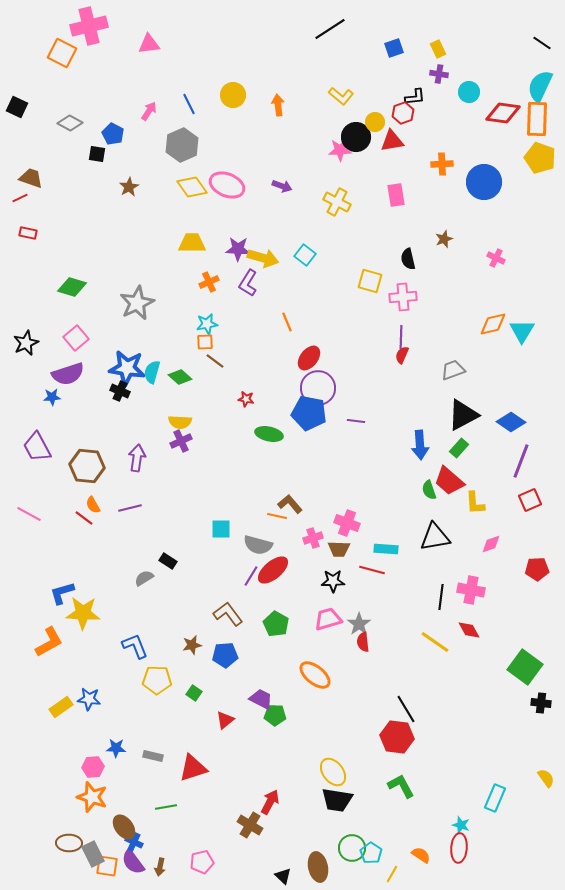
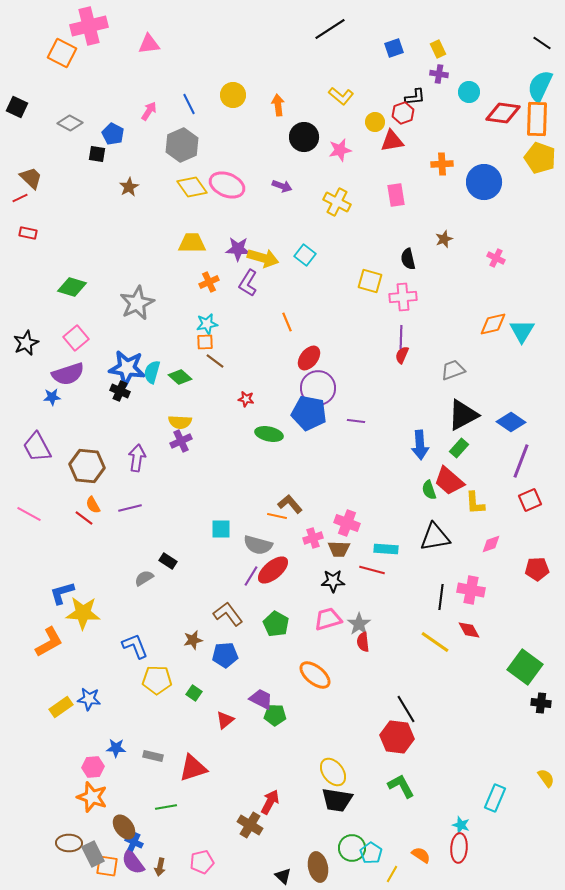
black circle at (356, 137): moved 52 px left
pink star at (340, 150): rotated 10 degrees counterclockwise
brown trapezoid at (31, 178): rotated 25 degrees clockwise
brown star at (192, 645): moved 1 px right, 5 px up
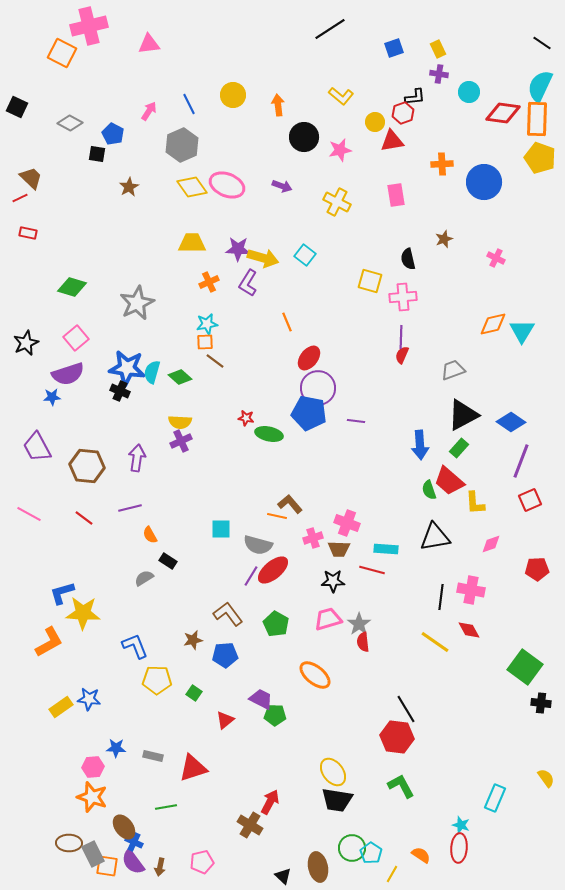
red star at (246, 399): moved 19 px down
orange semicircle at (93, 505): moved 57 px right, 30 px down
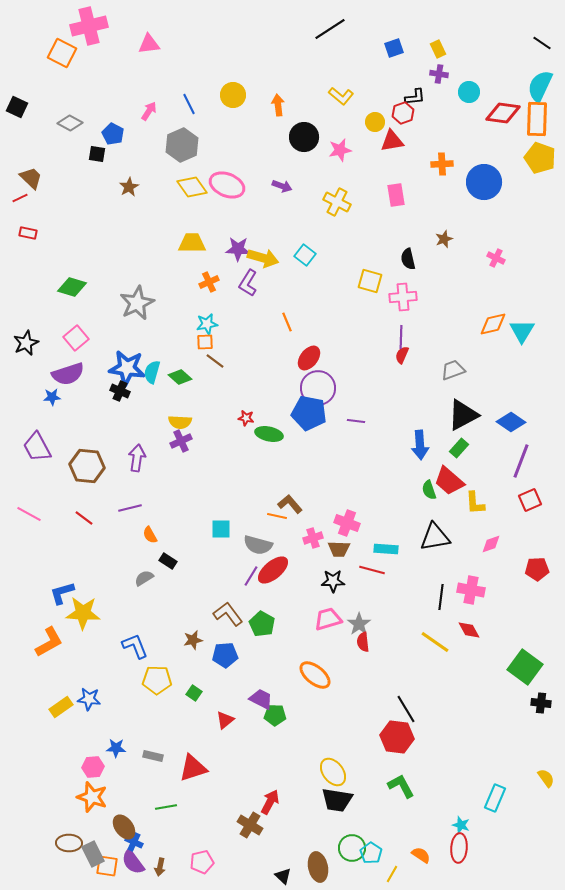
green pentagon at (276, 624): moved 14 px left
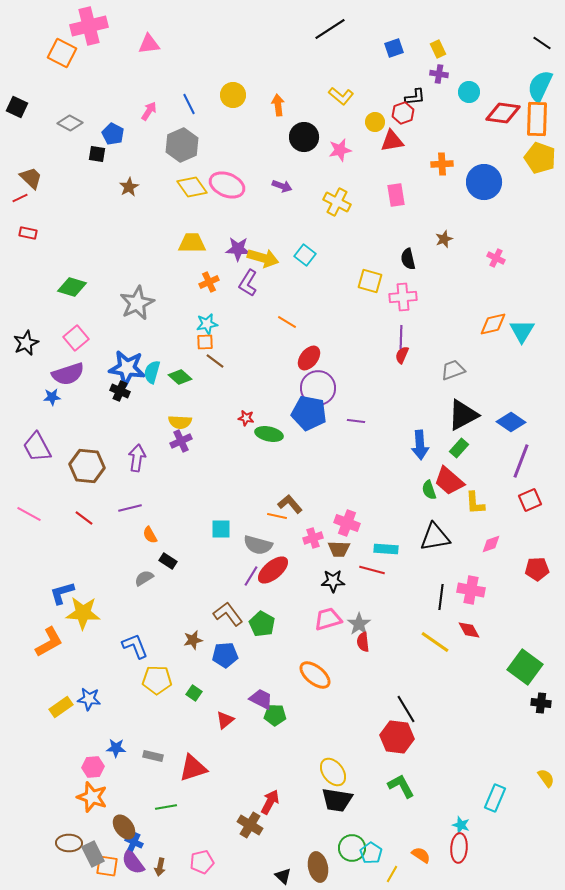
orange line at (287, 322): rotated 36 degrees counterclockwise
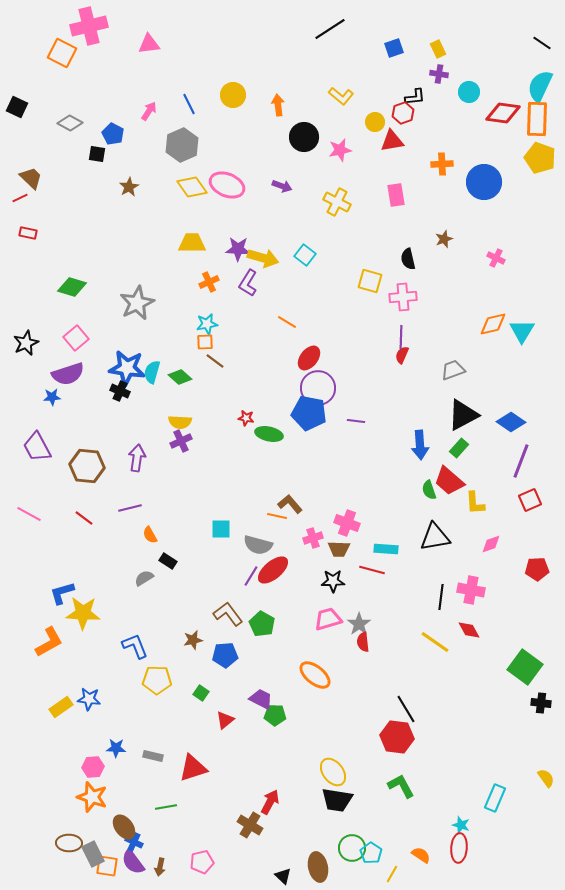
green square at (194, 693): moved 7 px right
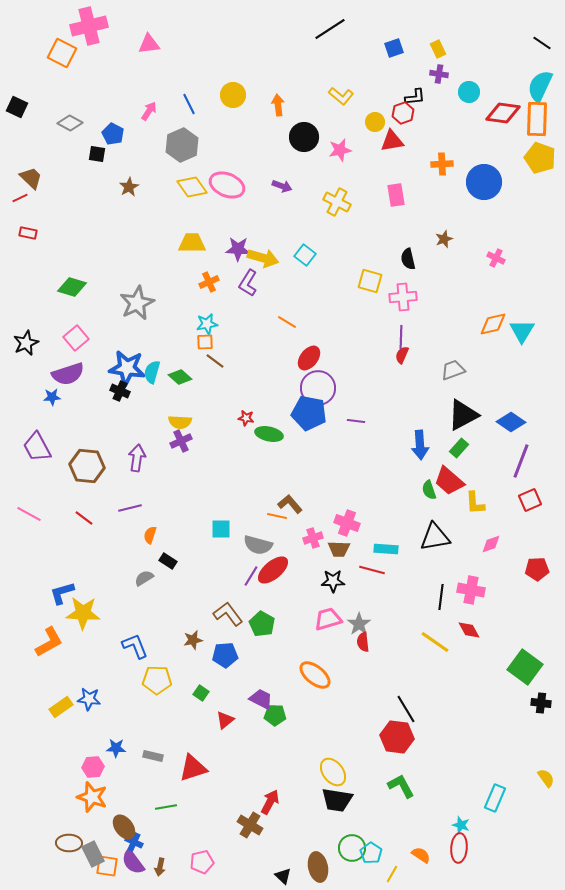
orange semicircle at (150, 535): rotated 48 degrees clockwise
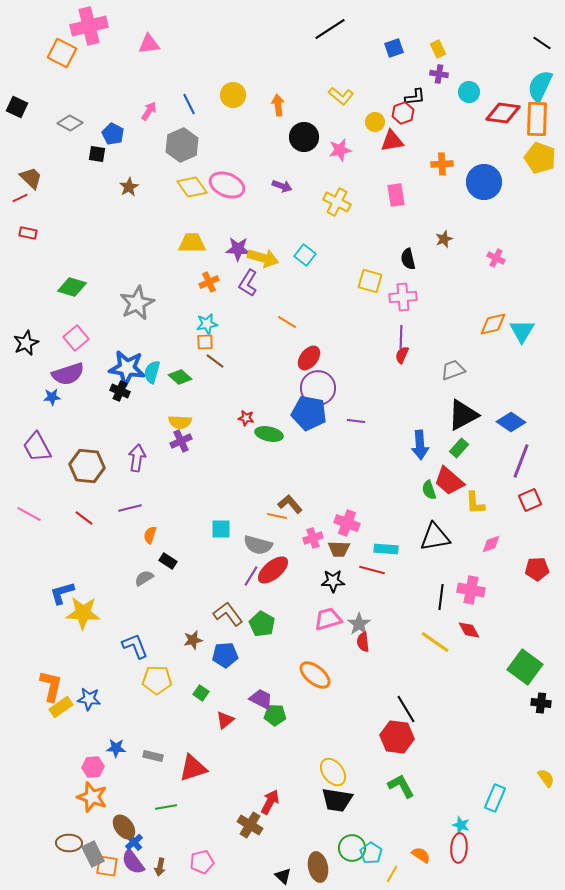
orange L-shape at (49, 642): moved 2 px right, 44 px down; rotated 48 degrees counterclockwise
blue cross at (134, 842): rotated 24 degrees clockwise
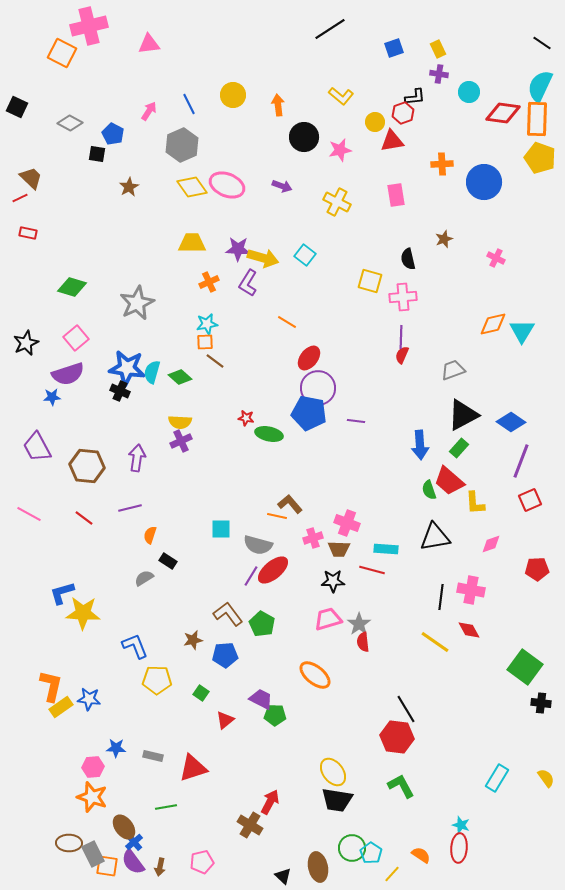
cyan rectangle at (495, 798): moved 2 px right, 20 px up; rotated 8 degrees clockwise
yellow line at (392, 874): rotated 12 degrees clockwise
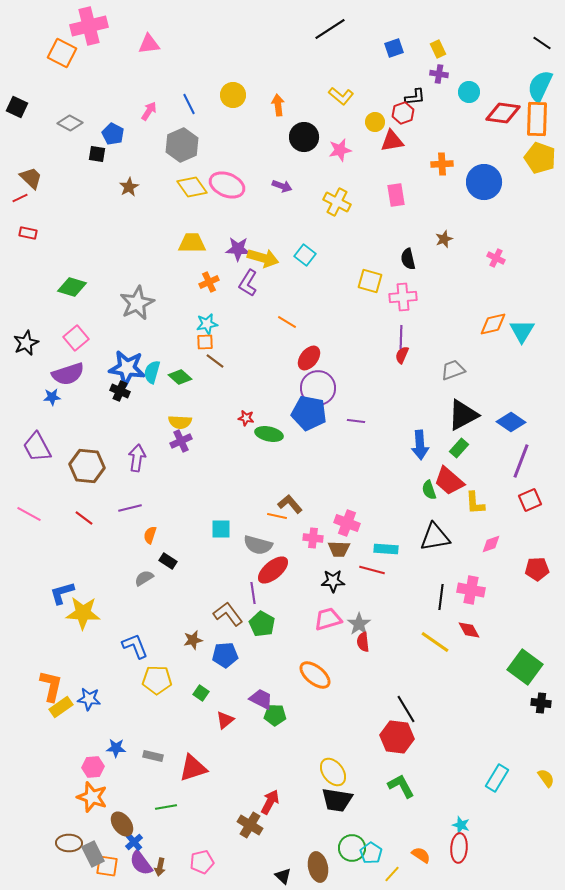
pink cross at (313, 538): rotated 24 degrees clockwise
purple line at (251, 576): moved 2 px right, 17 px down; rotated 40 degrees counterclockwise
brown ellipse at (124, 827): moved 2 px left, 3 px up
purple semicircle at (133, 862): moved 8 px right, 1 px down
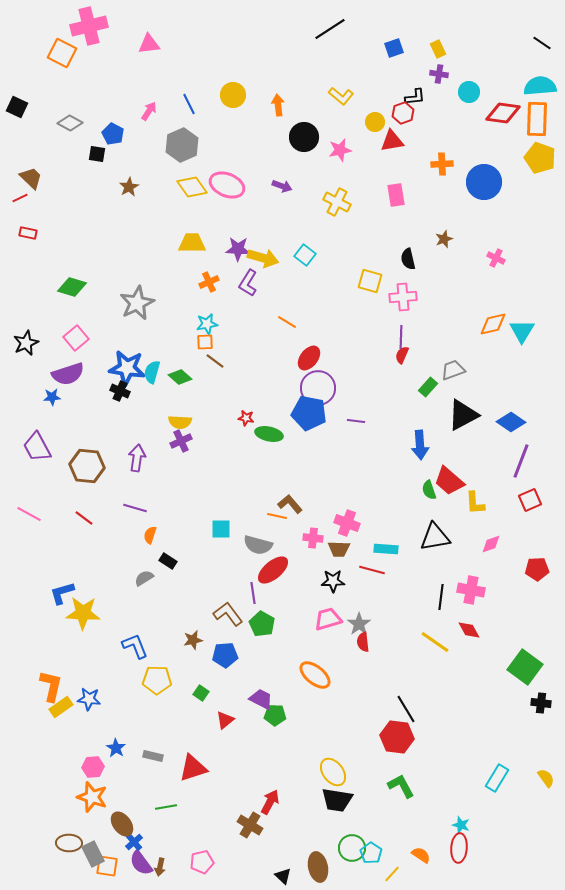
cyan semicircle at (540, 86): rotated 60 degrees clockwise
green rectangle at (459, 448): moved 31 px left, 61 px up
purple line at (130, 508): moved 5 px right; rotated 30 degrees clockwise
blue star at (116, 748): rotated 30 degrees clockwise
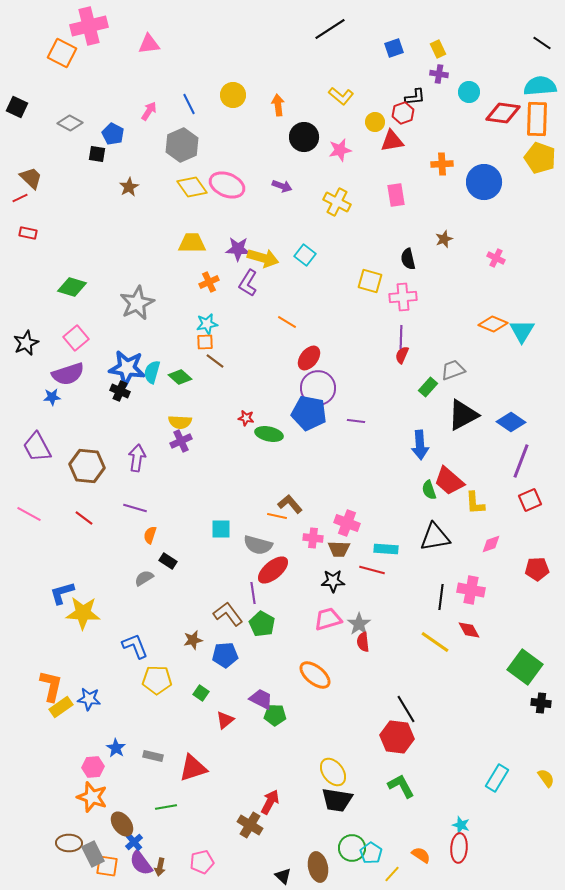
orange diamond at (493, 324): rotated 36 degrees clockwise
